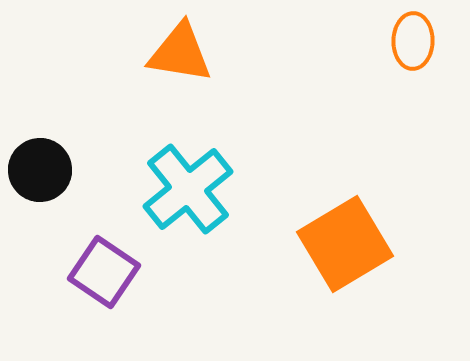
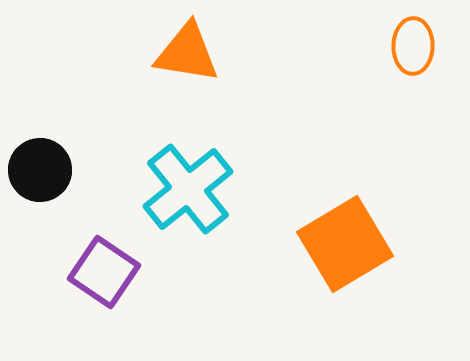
orange ellipse: moved 5 px down
orange triangle: moved 7 px right
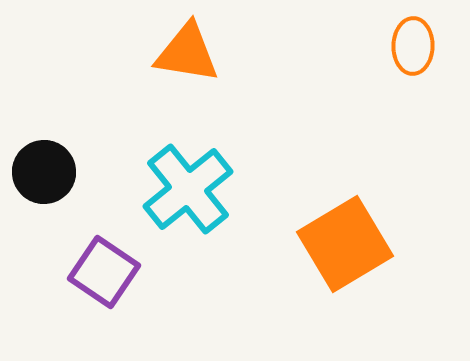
black circle: moved 4 px right, 2 px down
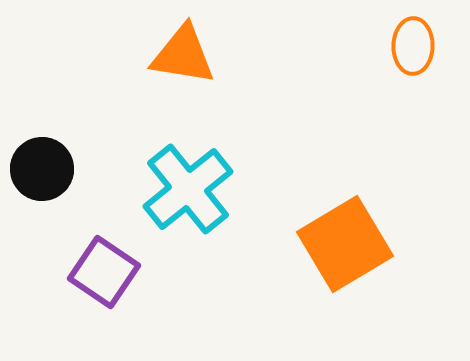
orange triangle: moved 4 px left, 2 px down
black circle: moved 2 px left, 3 px up
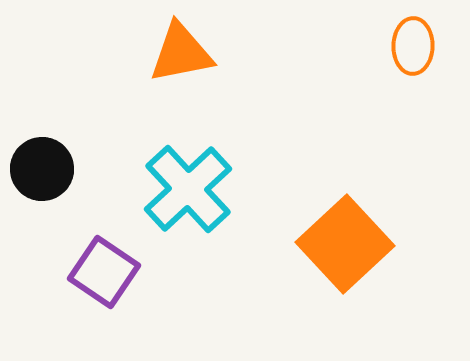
orange triangle: moved 2 px left, 2 px up; rotated 20 degrees counterclockwise
cyan cross: rotated 4 degrees counterclockwise
orange square: rotated 12 degrees counterclockwise
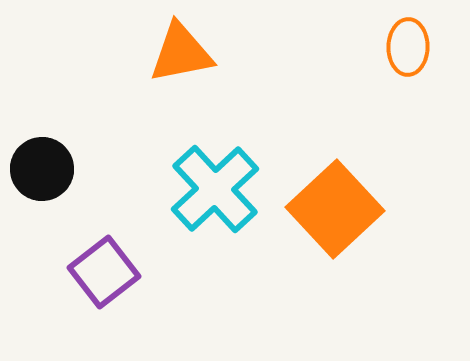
orange ellipse: moved 5 px left, 1 px down
cyan cross: moved 27 px right
orange square: moved 10 px left, 35 px up
purple square: rotated 18 degrees clockwise
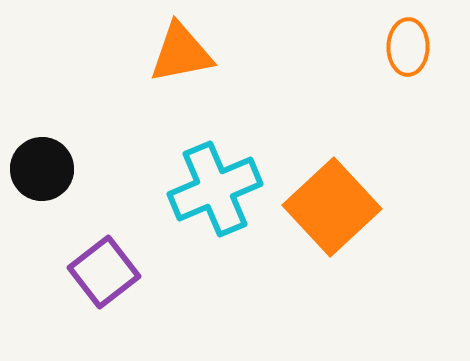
cyan cross: rotated 20 degrees clockwise
orange square: moved 3 px left, 2 px up
